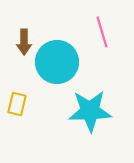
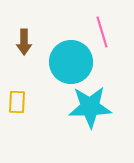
cyan circle: moved 14 px right
yellow rectangle: moved 2 px up; rotated 10 degrees counterclockwise
cyan star: moved 4 px up
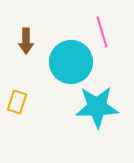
brown arrow: moved 2 px right, 1 px up
yellow rectangle: rotated 15 degrees clockwise
cyan star: moved 7 px right
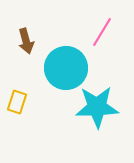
pink line: rotated 48 degrees clockwise
brown arrow: rotated 15 degrees counterclockwise
cyan circle: moved 5 px left, 6 px down
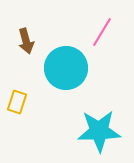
cyan star: moved 2 px right, 24 px down
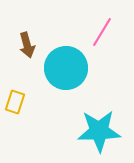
brown arrow: moved 1 px right, 4 px down
yellow rectangle: moved 2 px left
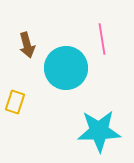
pink line: moved 7 px down; rotated 40 degrees counterclockwise
